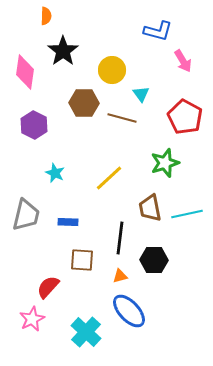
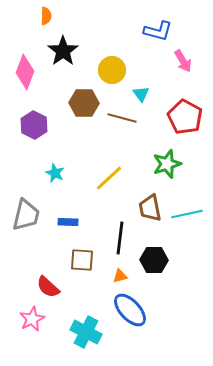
pink diamond: rotated 12 degrees clockwise
green star: moved 2 px right, 1 px down
red semicircle: rotated 90 degrees counterclockwise
blue ellipse: moved 1 px right, 1 px up
cyan cross: rotated 16 degrees counterclockwise
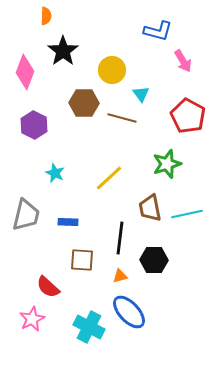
red pentagon: moved 3 px right, 1 px up
blue ellipse: moved 1 px left, 2 px down
cyan cross: moved 3 px right, 5 px up
